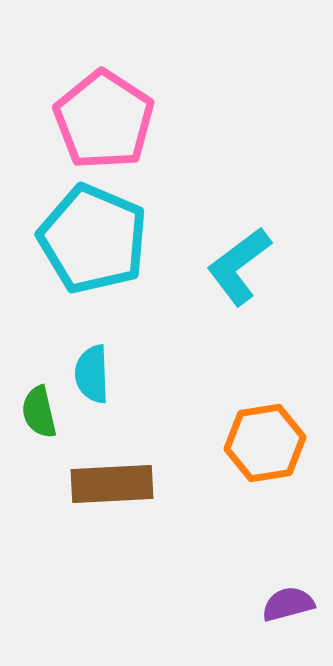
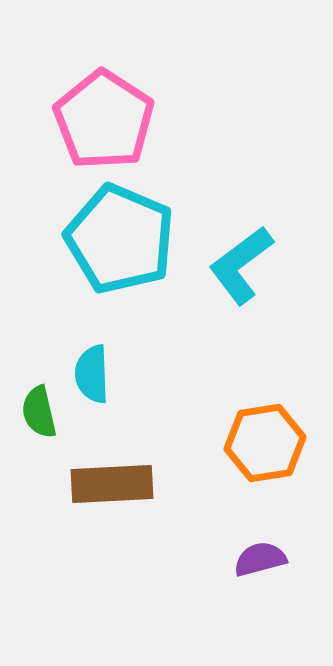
cyan pentagon: moved 27 px right
cyan L-shape: moved 2 px right, 1 px up
purple semicircle: moved 28 px left, 45 px up
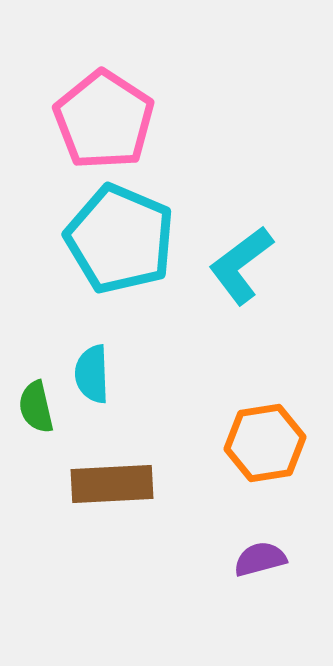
green semicircle: moved 3 px left, 5 px up
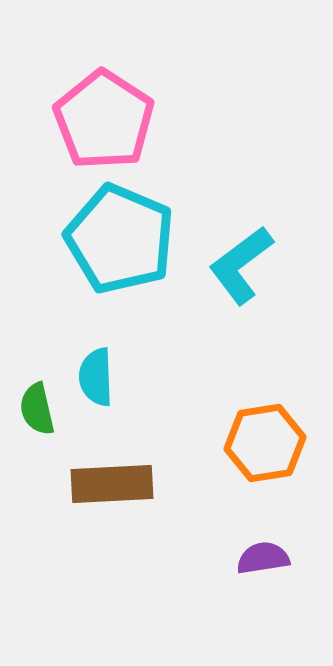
cyan semicircle: moved 4 px right, 3 px down
green semicircle: moved 1 px right, 2 px down
purple semicircle: moved 3 px right, 1 px up; rotated 6 degrees clockwise
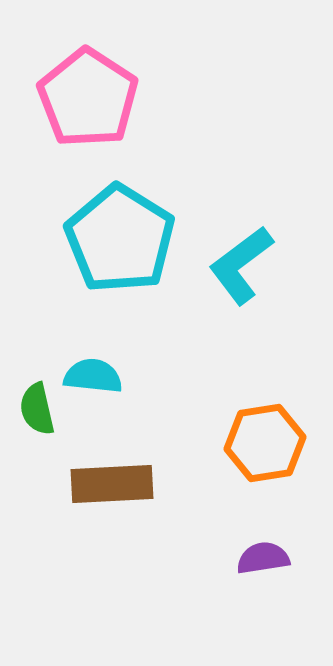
pink pentagon: moved 16 px left, 22 px up
cyan pentagon: rotated 9 degrees clockwise
cyan semicircle: moved 3 px left, 1 px up; rotated 98 degrees clockwise
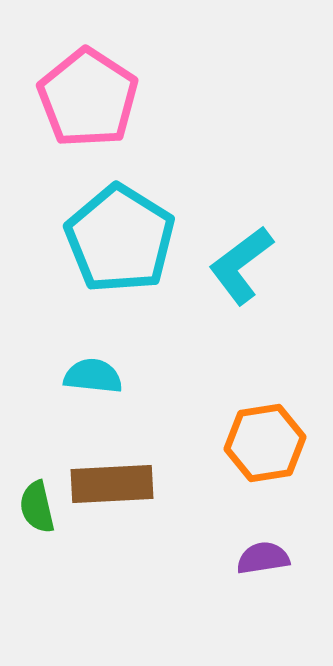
green semicircle: moved 98 px down
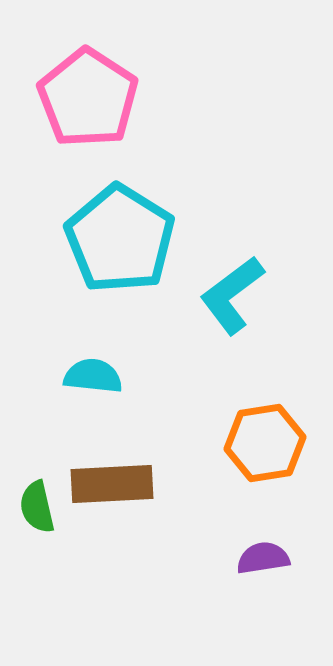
cyan L-shape: moved 9 px left, 30 px down
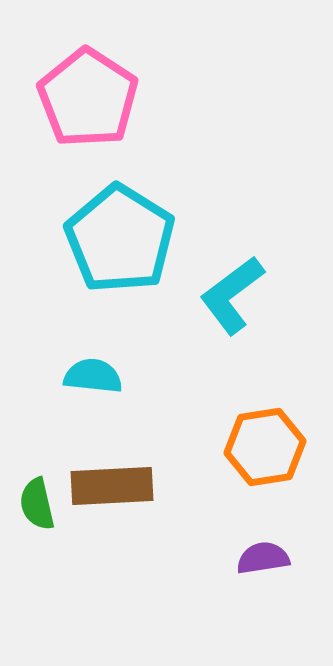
orange hexagon: moved 4 px down
brown rectangle: moved 2 px down
green semicircle: moved 3 px up
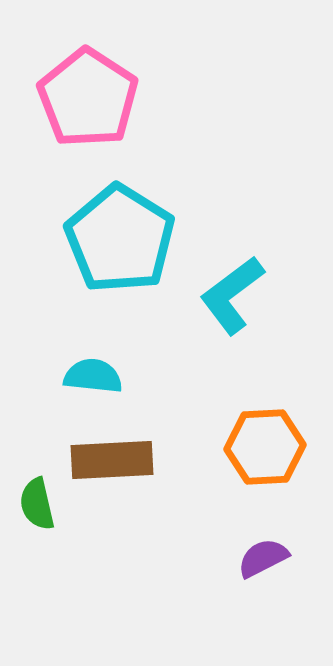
orange hexagon: rotated 6 degrees clockwise
brown rectangle: moved 26 px up
purple semicircle: rotated 18 degrees counterclockwise
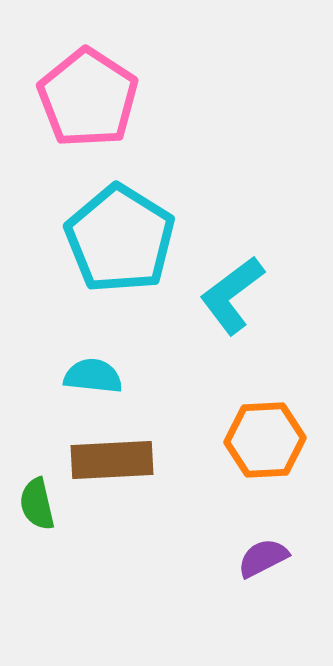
orange hexagon: moved 7 px up
